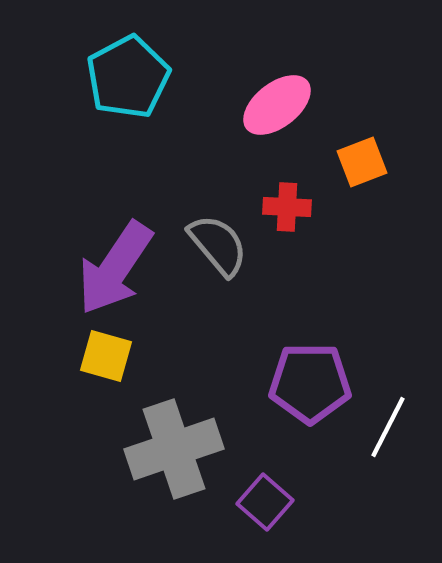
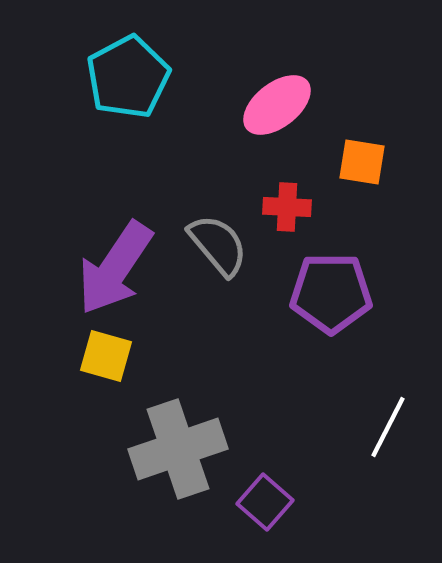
orange square: rotated 30 degrees clockwise
purple pentagon: moved 21 px right, 90 px up
gray cross: moved 4 px right
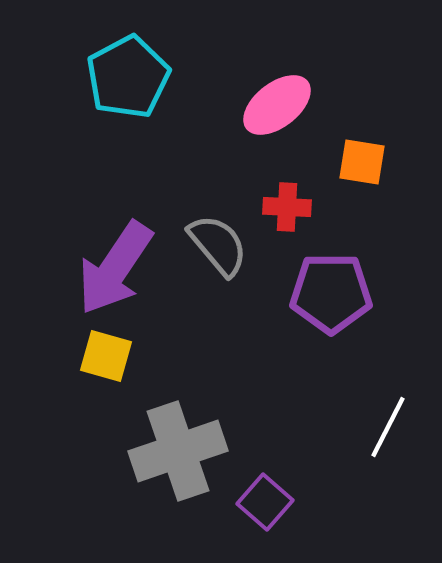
gray cross: moved 2 px down
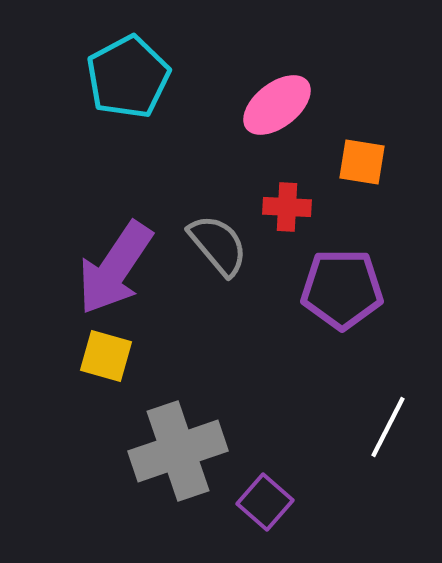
purple pentagon: moved 11 px right, 4 px up
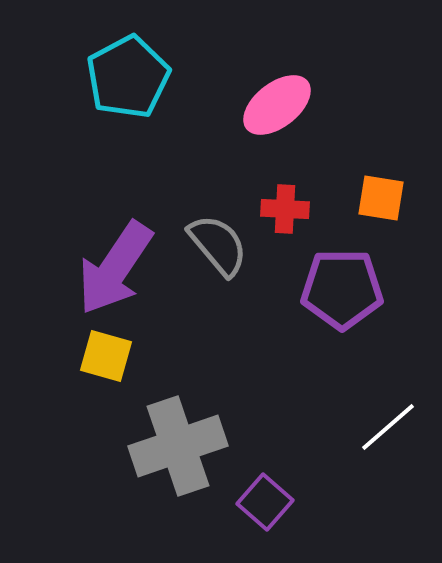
orange square: moved 19 px right, 36 px down
red cross: moved 2 px left, 2 px down
white line: rotated 22 degrees clockwise
gray cross: moved 5 px up
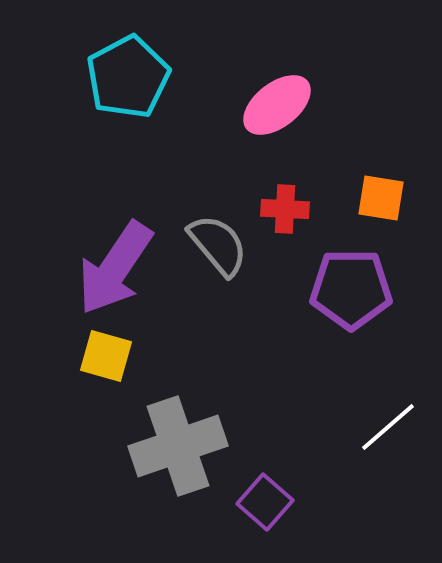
purple pentagon: moved 9 px right
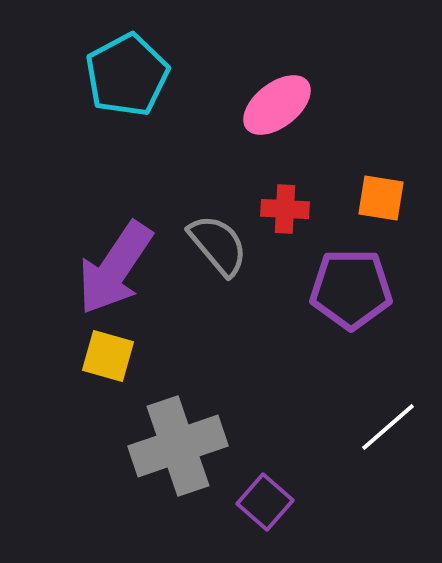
cyan pentagon: moved 1 px left, 2 px up
yellow square: moved 2 px right
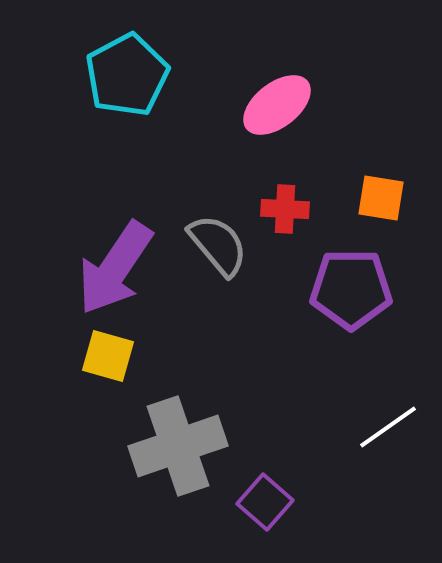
white line: rotated 6 degrees clockwise
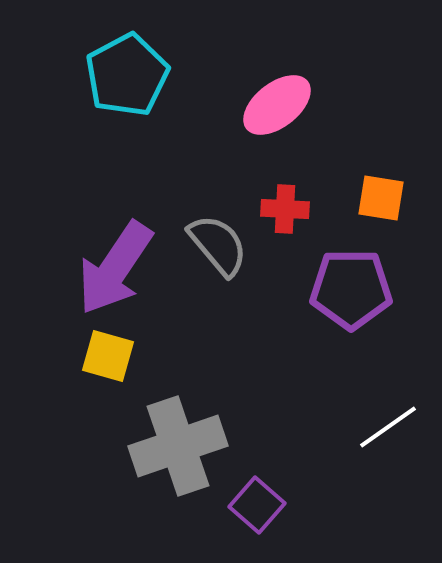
purple square: moved 8 px left, 3 px down
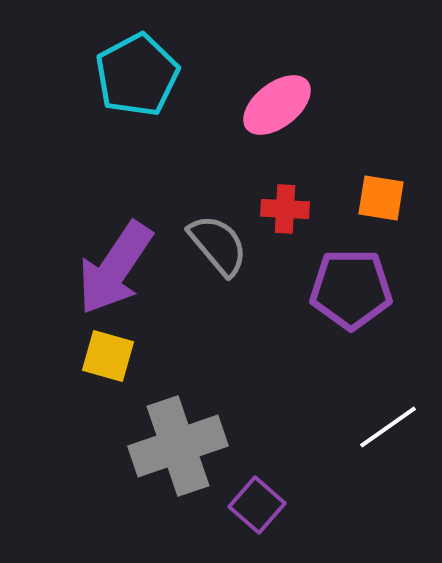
cyan pentagon: moved 10 px right
